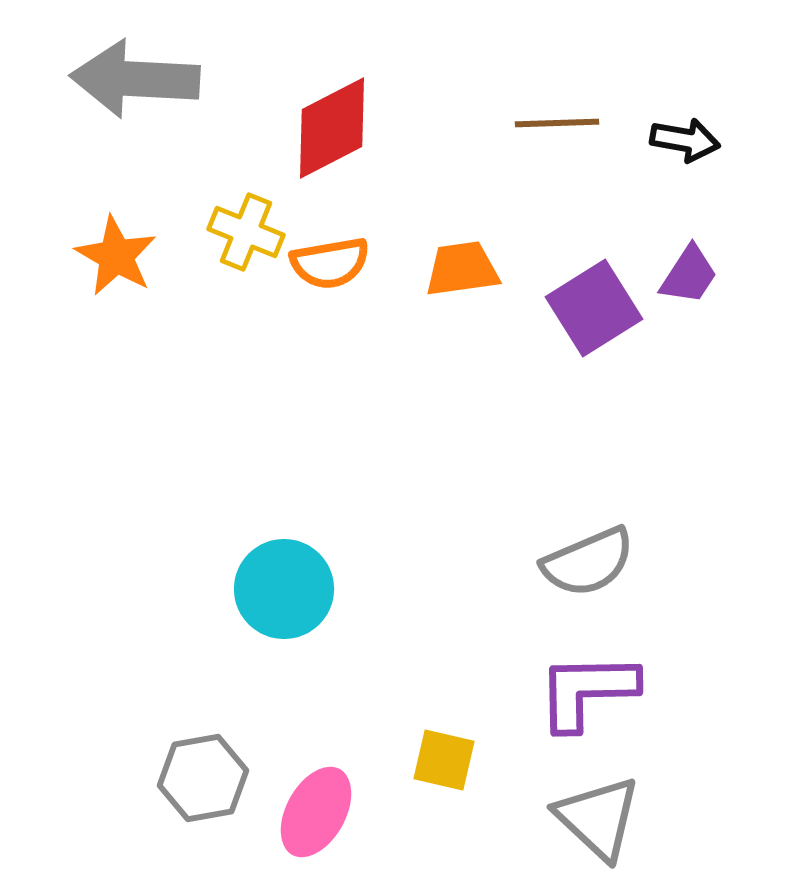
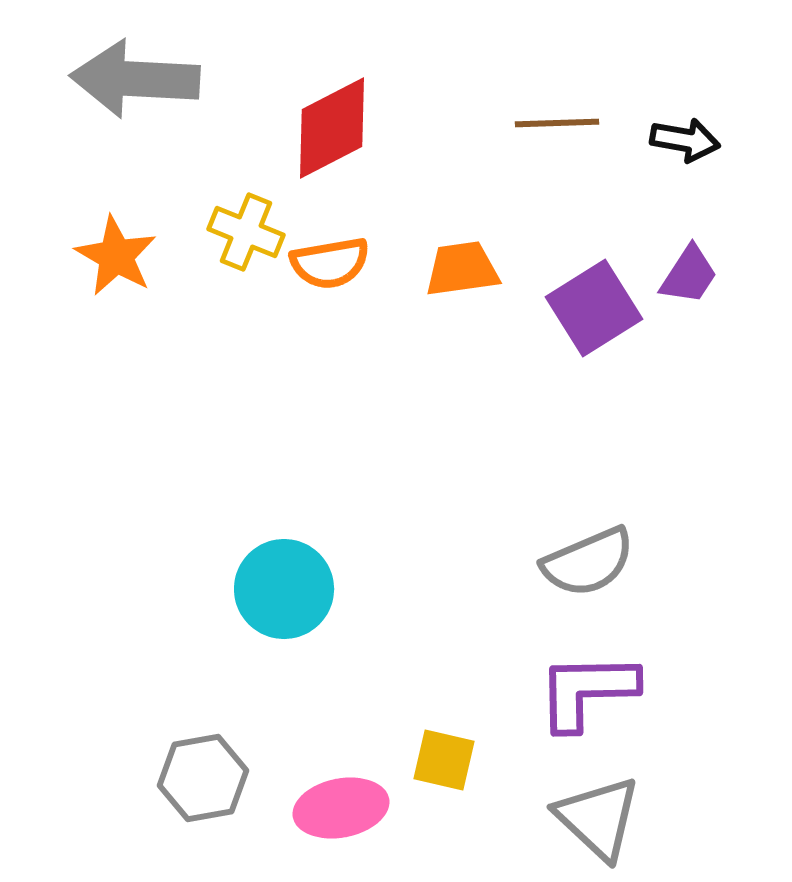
pink ellipse: moved 25 px right, 4 px up; rotated 50 degrees clockwise
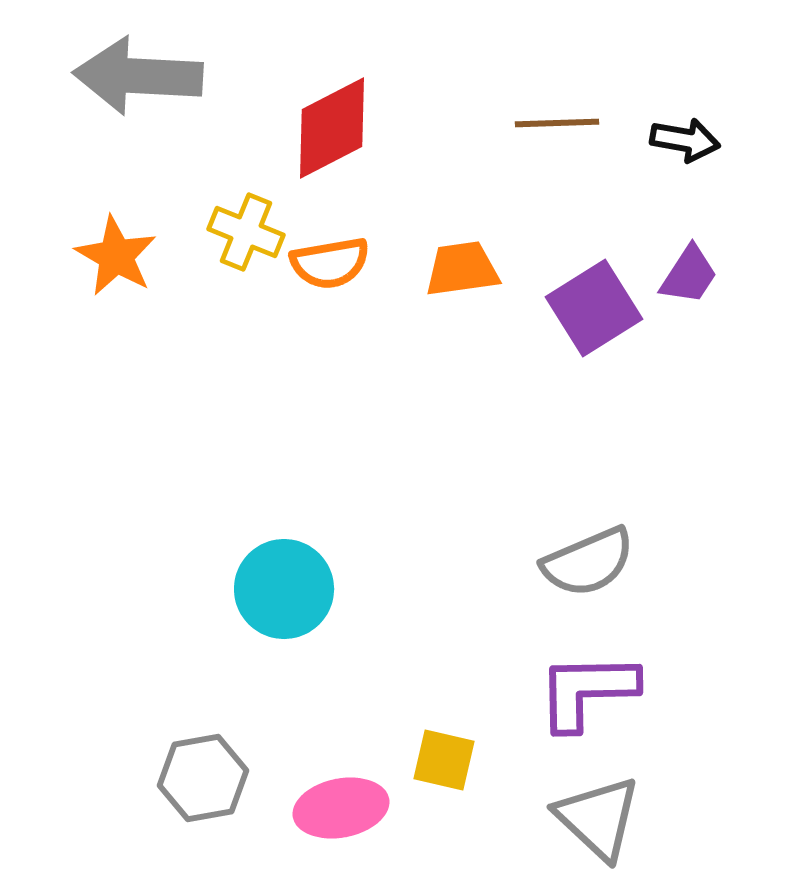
gray arrow: moved 3 px right, 3 px up
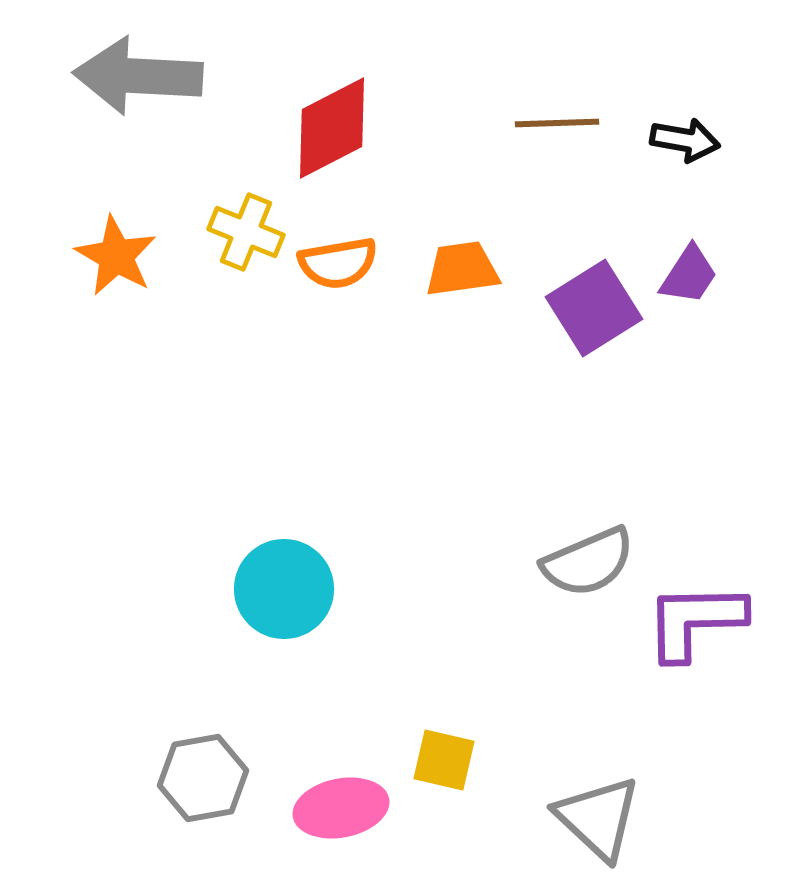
orange semicircle: moved 8 px right
purple L-shape: moved 108 px right, 70 px up
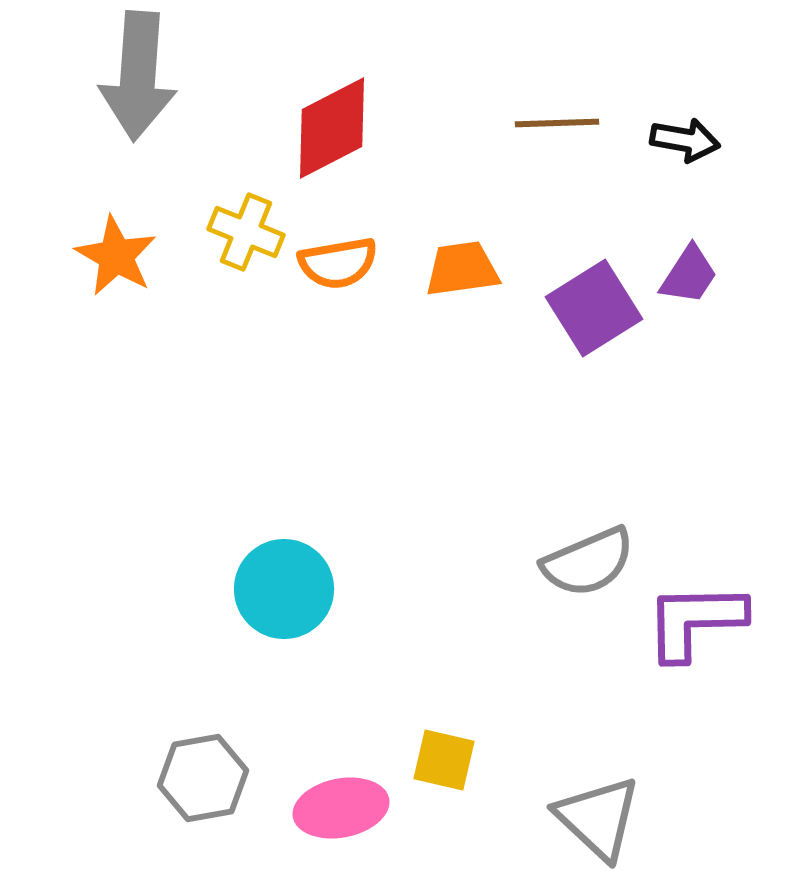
gray arrow: rotated 89 degrees counterclockwise
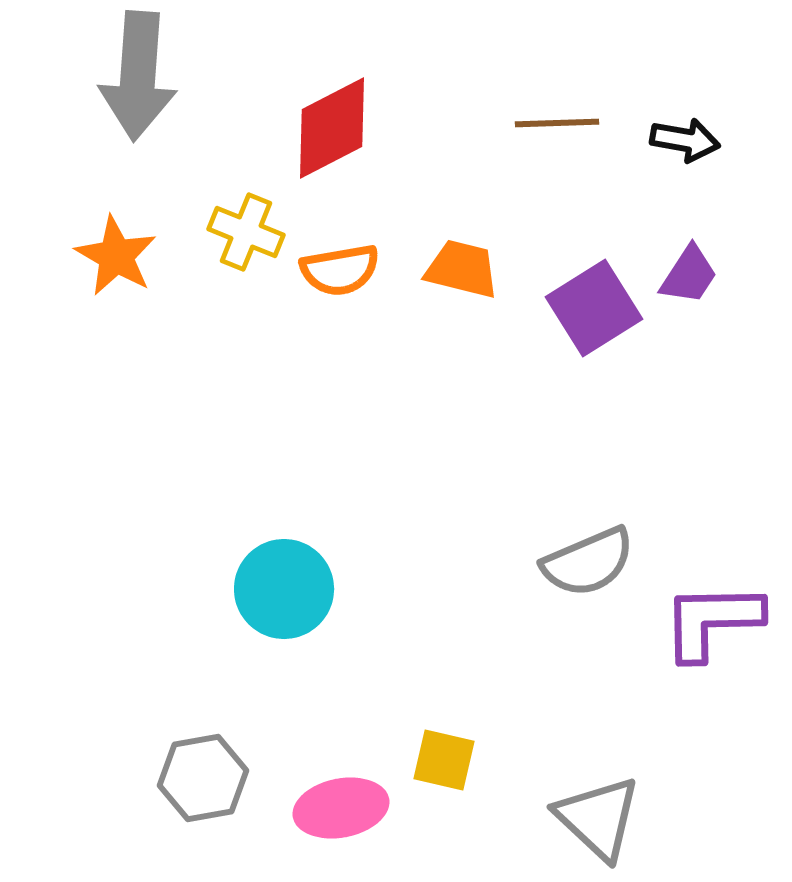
orange semicircle: moved 2 px right, 7 px down
orange trapezoid: rotated 22 degrees clockwise
purple L-shape: moved 17 px right
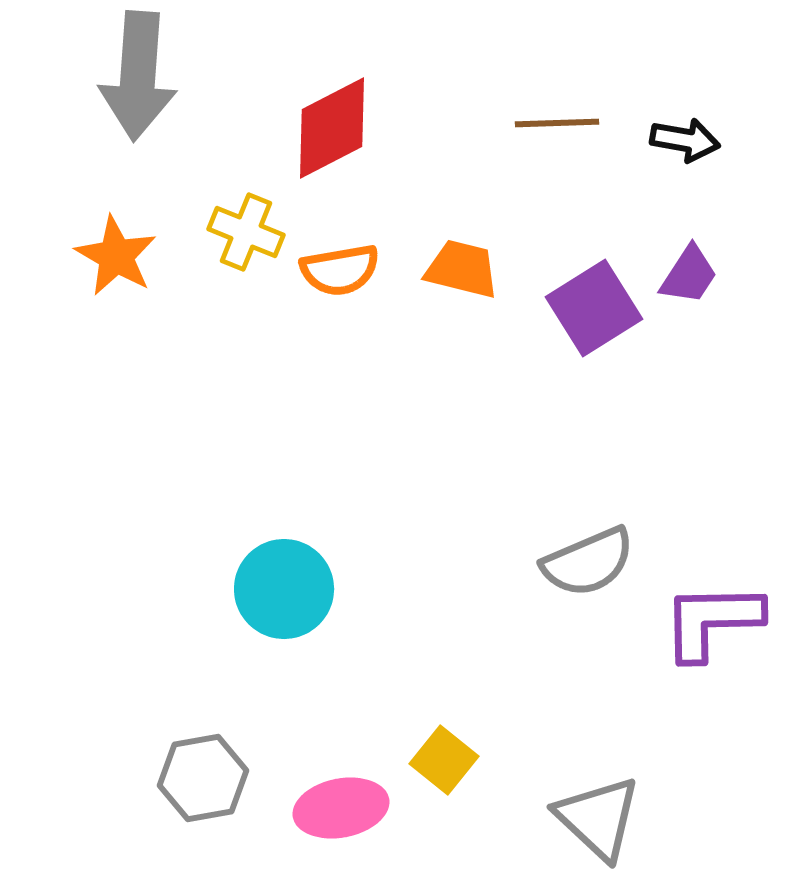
yellow square: rotated 26 degrees clockwise
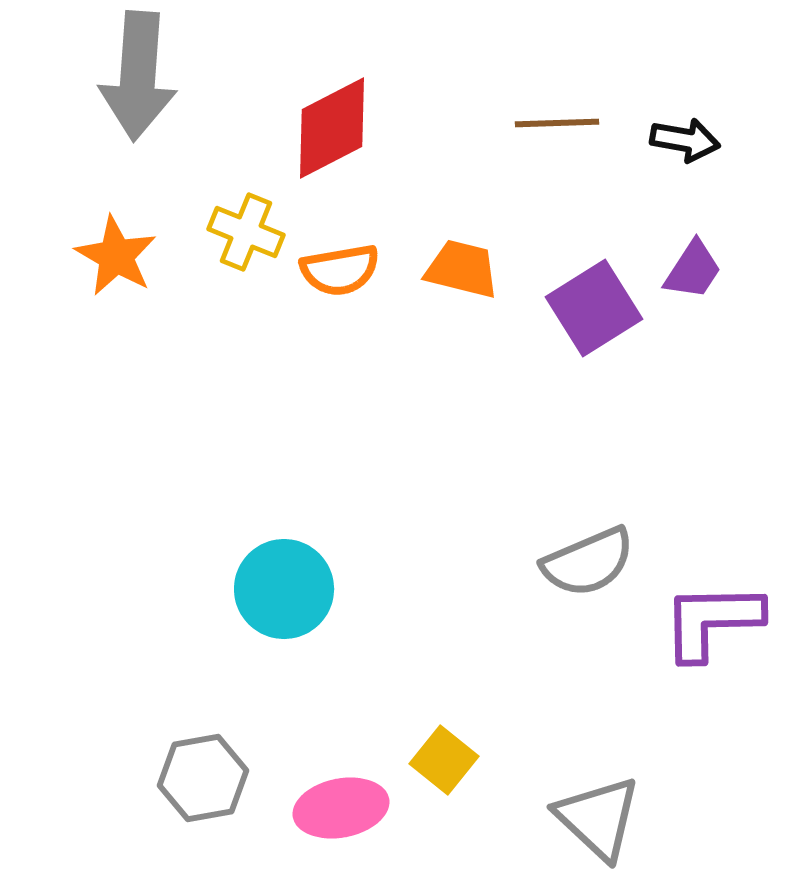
purple trapezoid: moved 4 px right, 5 px up
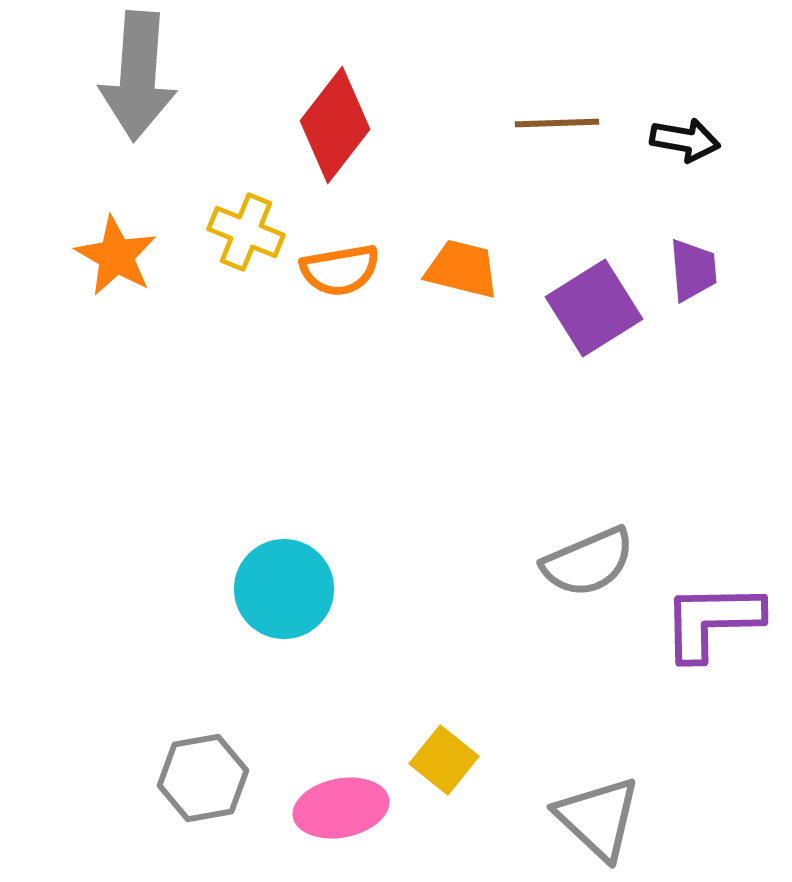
red diamond: moved 3 px right, 3 px up; rotated 25 degrees counterclockwise
purple trapezoid: rotated 38 degrees counterclockwise
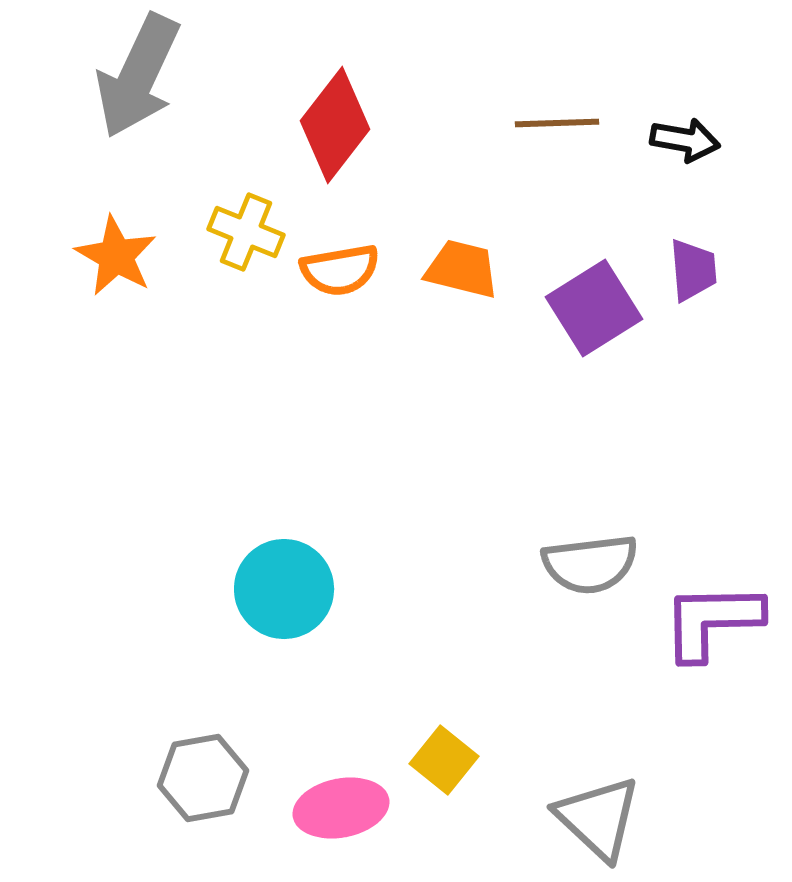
gray arrow: rotated 21 degrees clockwise
gray semicircle: moved 2 px right, 2 px down; rotated 16 degrees clockwise
